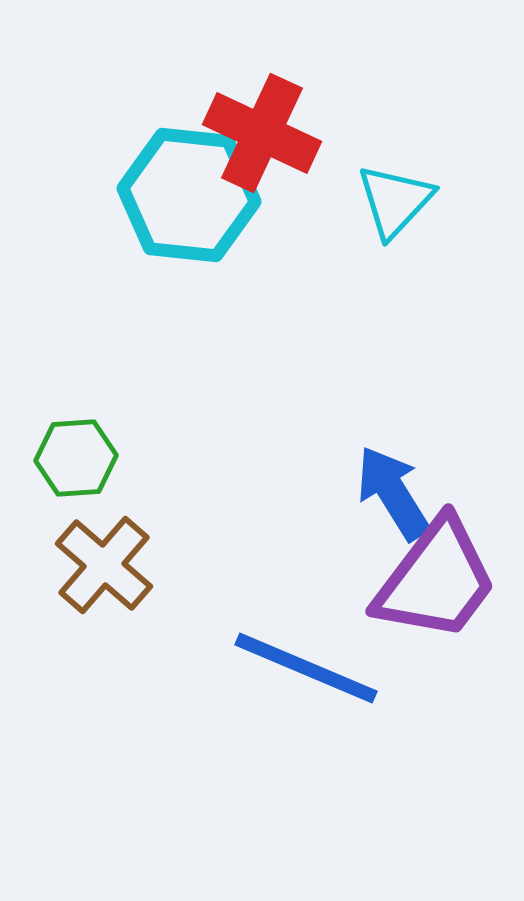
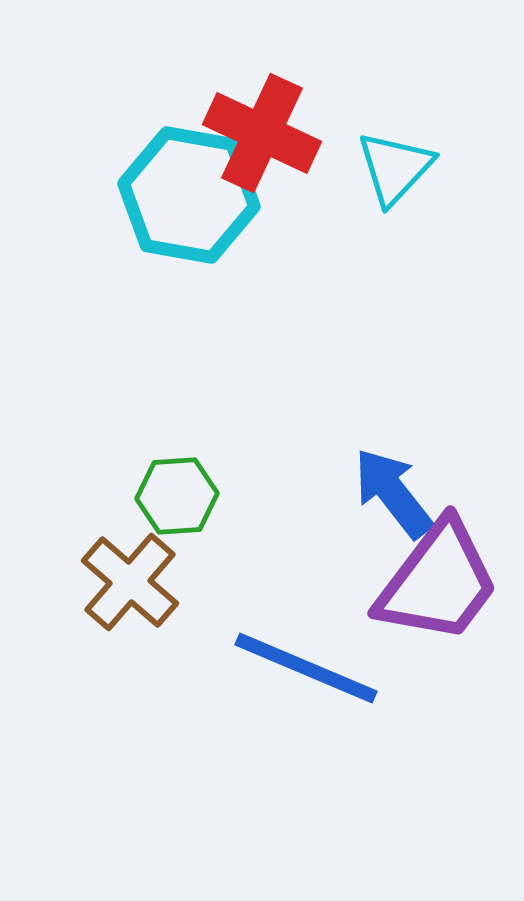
cyan hexagon: rotated 4 degrees clockwise
cyan triangle: moved 33 px up
green hexagon: moved 101 px right, 38 px down
blue arrow: rotated 6 degrees counterclockwise
brown cross: moved 26 px right, 17 px down
purple trapezoid: moved 2 px right, 2 px down
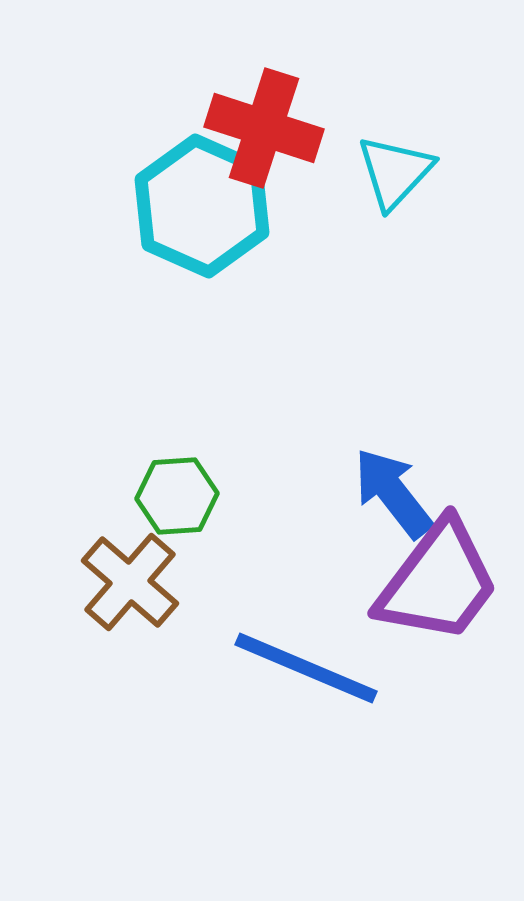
red cross: moved 2 px right, 5 px up; rotated 7 degrees counterclockwise
cyan triangle: moved 4 px down
cyan hexagon: moved 13 px right, 11 px down; rotated 14 degrees clockwise
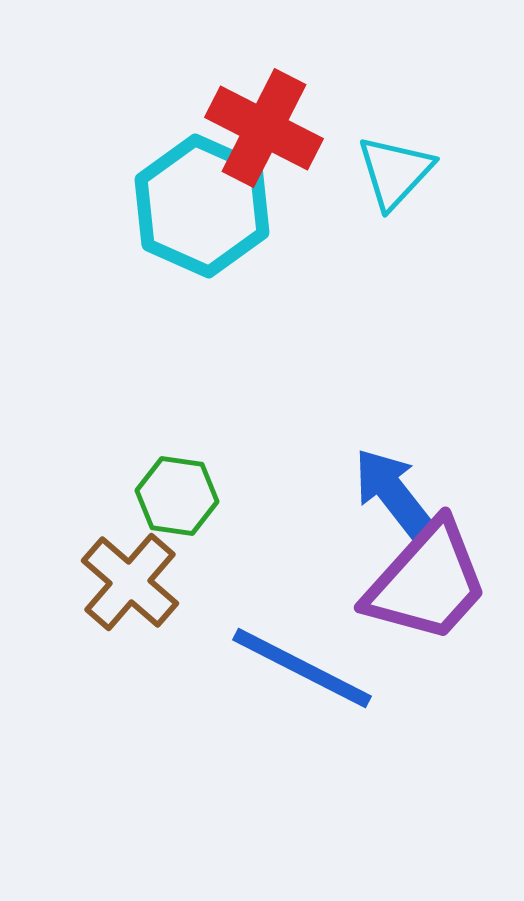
red cross: rotated 9 degrees clockwise
green hexagon: rotated 12 degrees clockwise
purple trapezoid: moved 11 px left; rotated 5 degrees clockwise
blue line: moved 4 px left; rotated 4 degrees clockwise
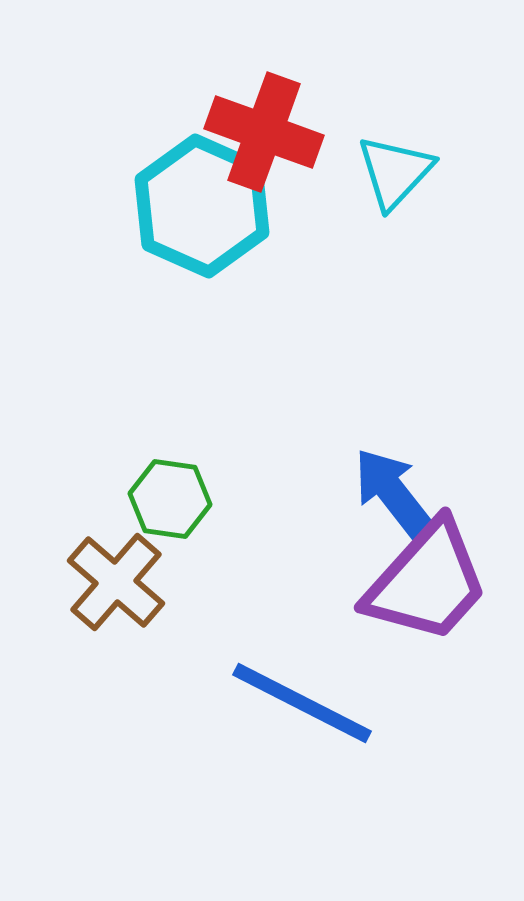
red cross: moved 4 px down; rotated 7 degrees counterclockwise
green hexagon: moved 7 px left, 3 px down
brown cross: moved 14 px left
blue line: moved 35 px down
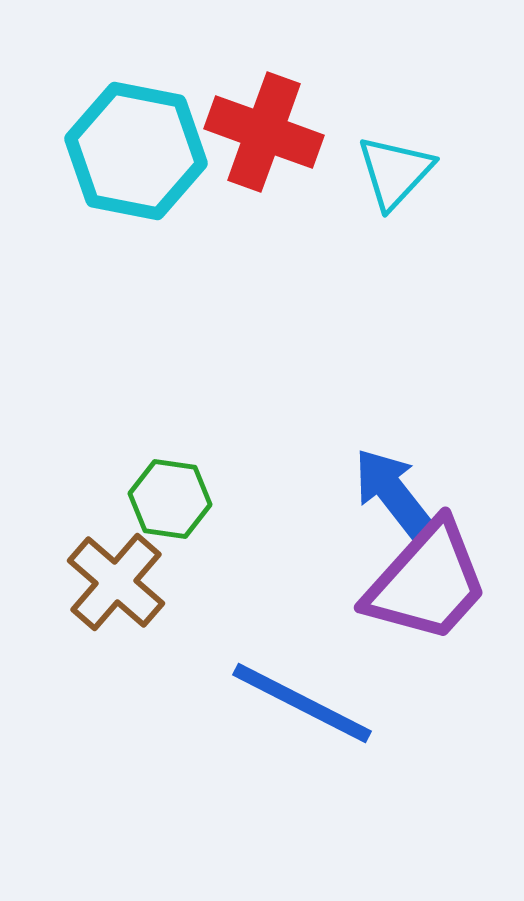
cyan hexagon: moved 66 px left, 55 px up; rotated 13 degrees counterclockwise
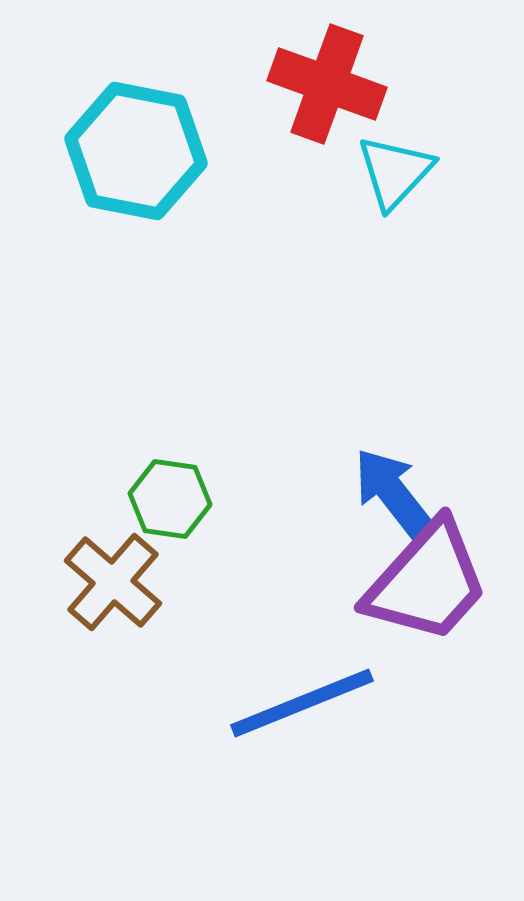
red cross: moved 63 px right, 48 px up
brown cross: moved 3 px left
blue line: rotated 49 degrees counterclockwise
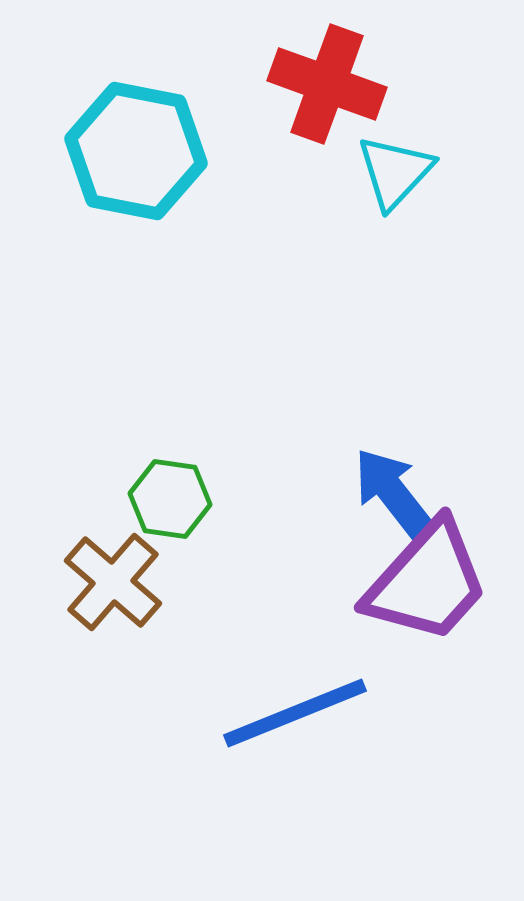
blue line: moved 7 px left, 10 px down
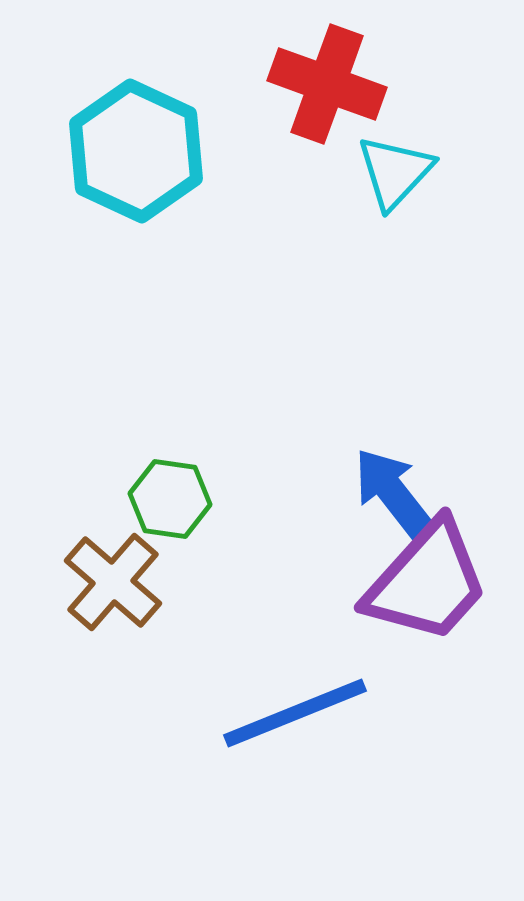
cyan hexagon: rotated 14 degrees clockwise
